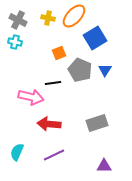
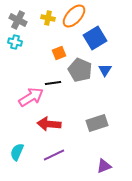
pink arrow: rotated 45 degrees counterclockwise
purple triangle: rotated 21 degrees counterclockwise
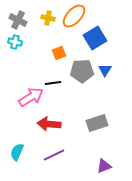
gray pentagon: moved 2 px right, 1 px down; rotated 25 degrees counterclockwise
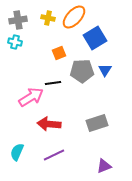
orange ellipse: moved 1 px down
gray cross: rotated 36 degrees counterclockwise
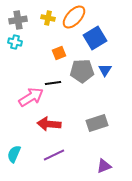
cyan semicircle: moved 3 px left, 2 px down
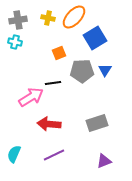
purple triangle: moved 5 px up
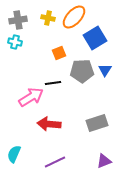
purple line: moved 1 px right, 7 px down
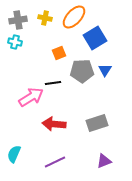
yellow cross: moved 3 px left
red arrow: moved 5 px right
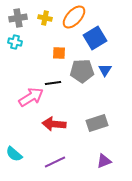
gray cross: moved 2 px up
orange square: rotated 24 degrees clockwise
cyan semicircle: rotated 72 degrees counterclockwise
